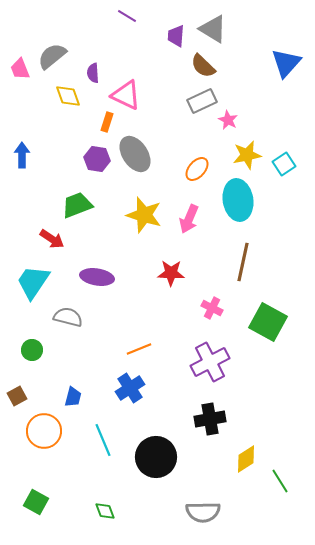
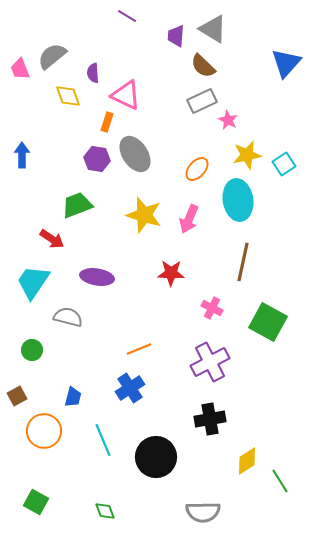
yellow diamond at (246, 459): moved 1 px right, 2 px down
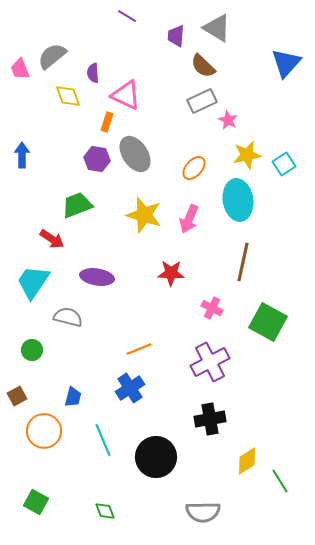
gray triangle at (213, 29): moved 4 px right, 1 px up
orange ellipse at (197, 169): moved 3 px left, 1 px up
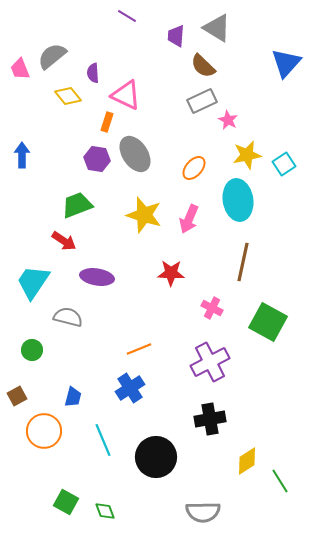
yellow diamond at (68, 96): rotated 20 degrees counterclockwise
red arrow at (52, 239): moved 12 px right, 2 px down
green square at (36, 502): moved 30 px right
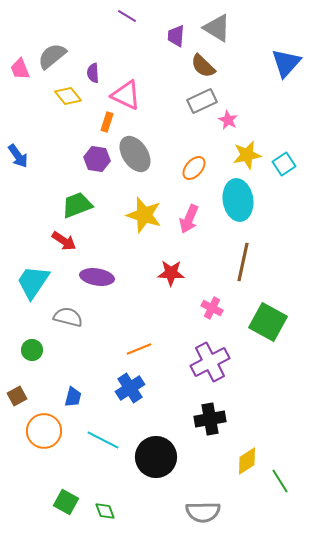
blue arrow at (22, 155): moved 4 px left, 1 px down; rotated 145 degrees clockwise
cyan line at (103, 440): rotated 40 degrees counterclockwise
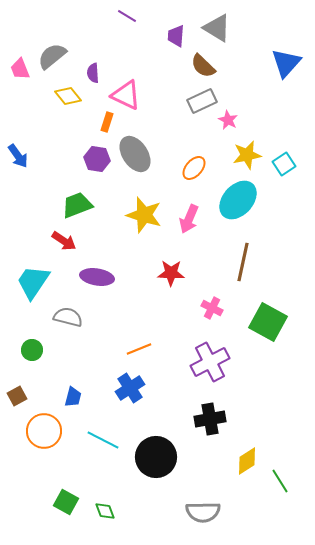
cyan ellipse at (238, 200): rotated 51 degrees clockwise
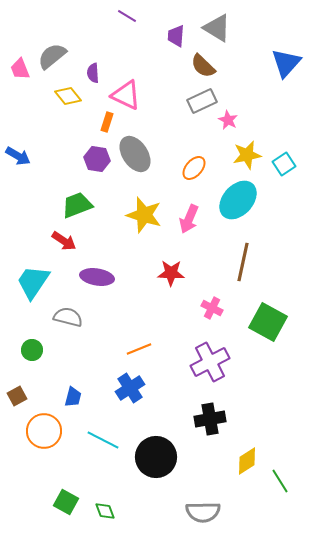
blue arrow at (18, 156): rotated 25 degrees counterclockwise
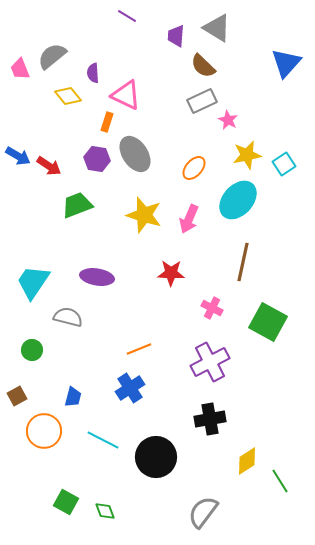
red arrow at (64, 241): moved 15 px left, 75 px up
gray semicircle at (203, 512): rotated 128 degrees clockwise
